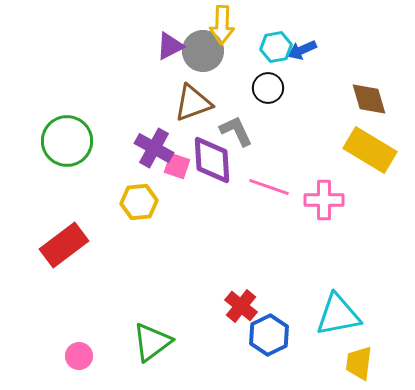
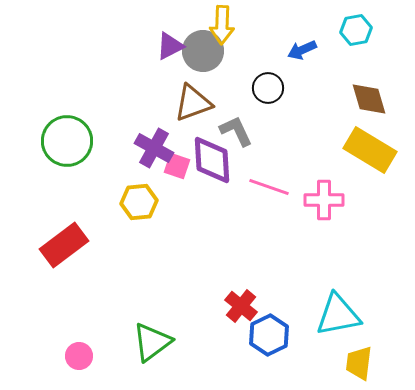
cyan hexagon: moved 80 px right, 17 px up
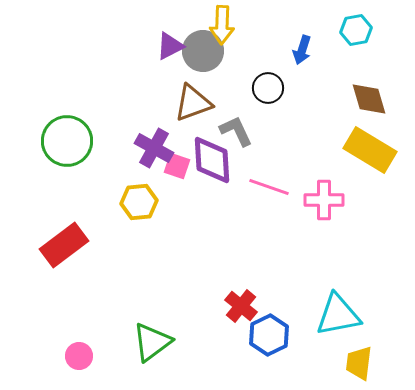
blue arrow: rotated 48 degrees counterclockwise
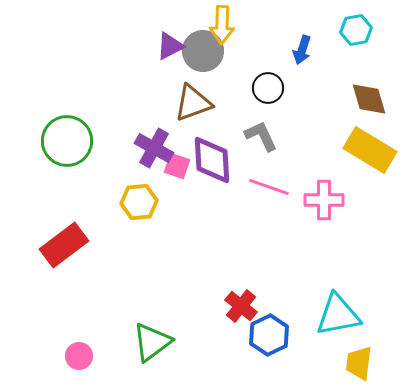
gray L-shape: moved 25 px right, 5 px down
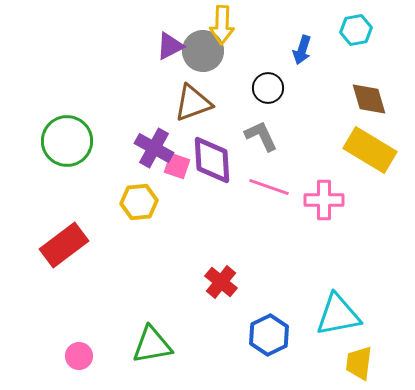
red cross: moved 20 px left, 24 px up
green triangle: moved 3 px down; rotated 27 degrees clockwise
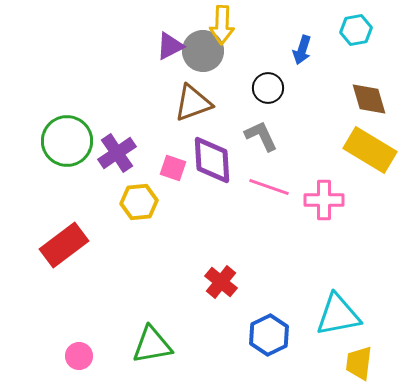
purple cross: moved 37 px left, 5 px down; rotated 27 degrees clockwise
pink square: moved 4 px left, 2 px down
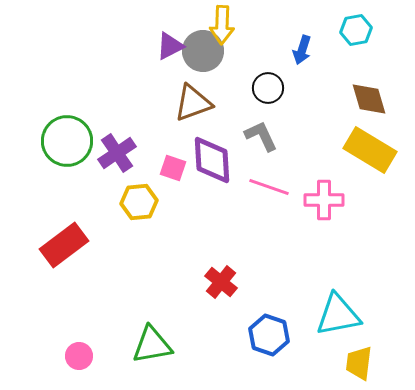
blue hexagon: rotated 15 degrees counterclockwise
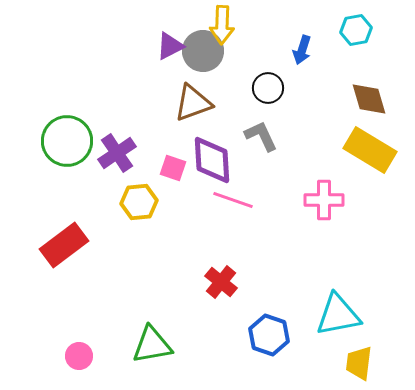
pink line: moved 36 px left, 13 px down
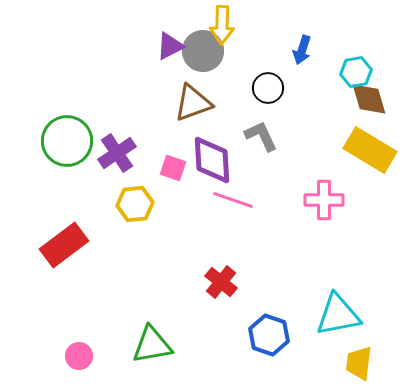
cyan hexagon: moved 42 px down
yellow hexagon: moved 4 px left, 2 px down
